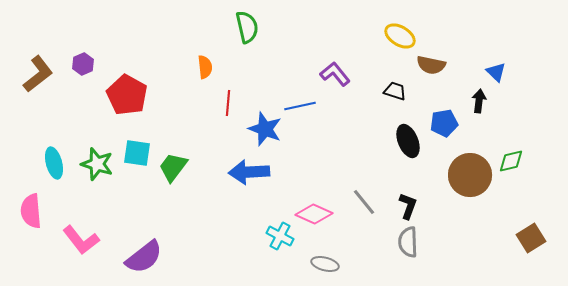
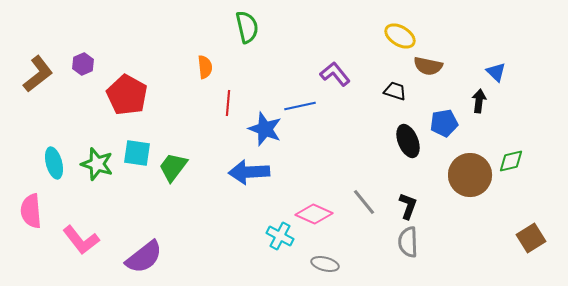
brown semicircle: moved 3 px left, 1 px down
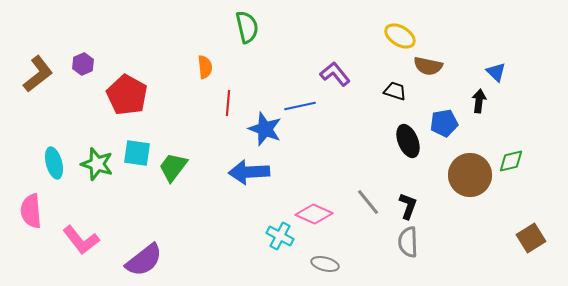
gray line: moved 4 px right
purple semicircle: moved 3 px down
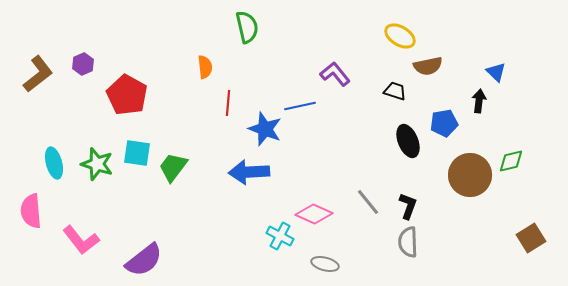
brown semicircle: rotated 24 degrees counterclockwise
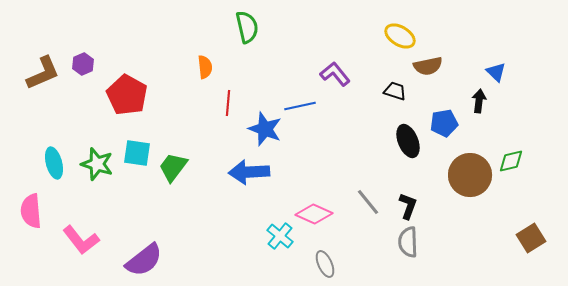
brown L-shape: moved 5 px right, 1 px up; rotated 15 degrees clockwise
cyan cross: rotated 12 degrees clockwise
gray ellipse: rotated 52 degrees clockwise
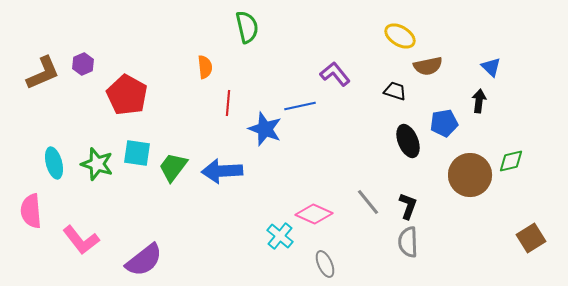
blue triangle: moved 5 px left, 5 px up
blue arrow: moved 27 px left, 1 px up
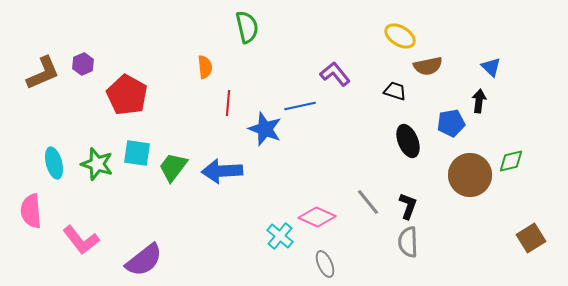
blue pentagon: moved 7 px right
pink diamond: moved 3 px right, 3 px down
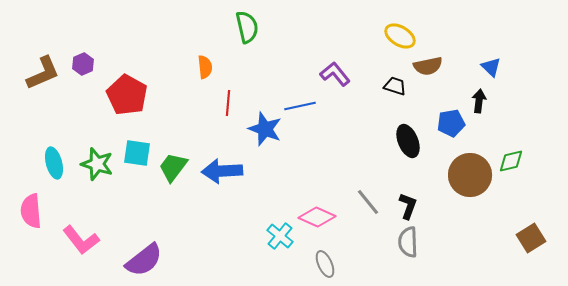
black trapezoid: moved 5 px up
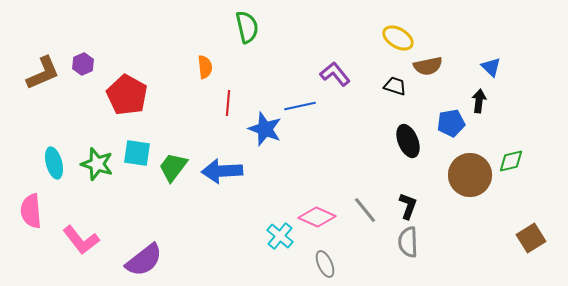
yellow ellipse: moved 2 px left, 2 px down
gray line: moved 3 px left, 8 px down
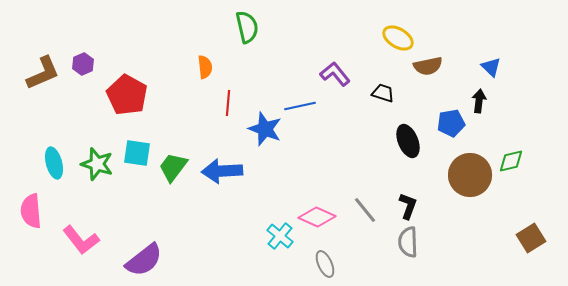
black trapezoid: moved 12 px left, 7 px down
